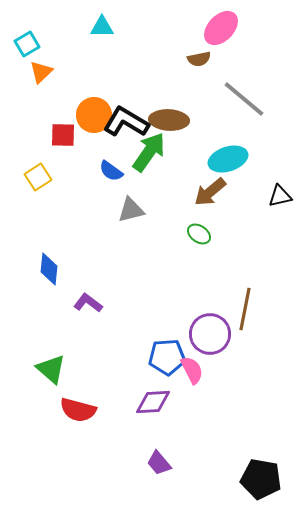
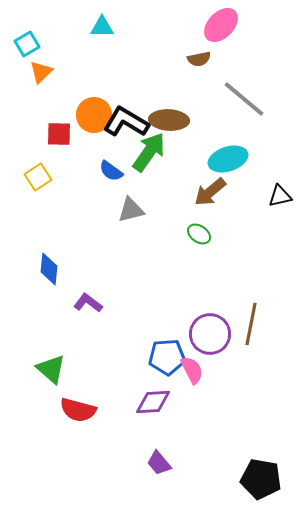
pink ellipse: moved 3 px up
red square: moved 4 px left, 1 px up
brown line: moved 6 px right, 15 px down
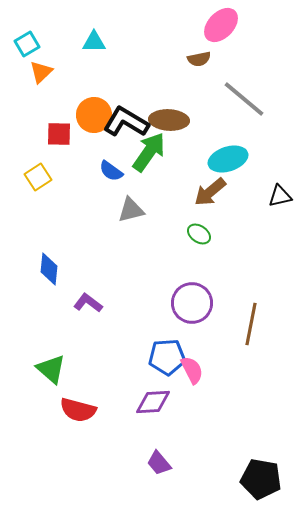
cyan triangle: moved 8 px left, 15 px down
purple circle: moved 18 px left, 31 px up
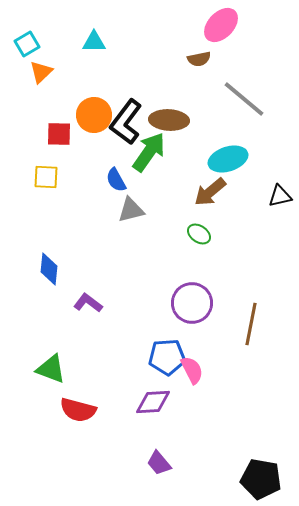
black L-shape: rotated 84 degrees counterclockwise
blue semicircle: moved 5 px right, 9 px down; rotated 25 degrees clockwise
yellow square: moved 8 px right; rotated 36 degrees clockwise
green triangle: rotated 20 degrees counterclockwise
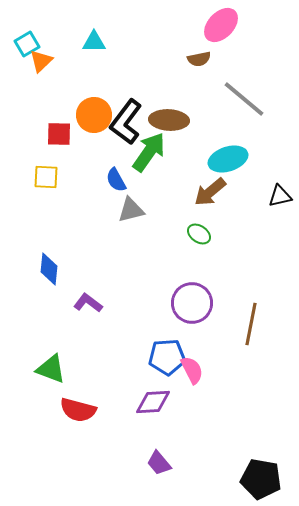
orange triangle: moved 11 px up
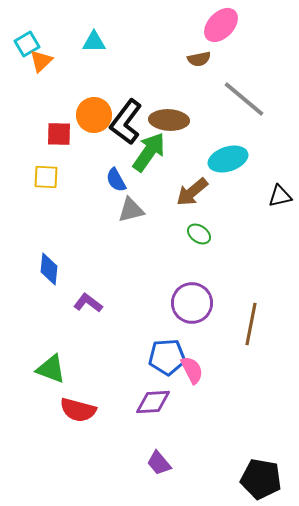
brown arrow: moved 18 px left
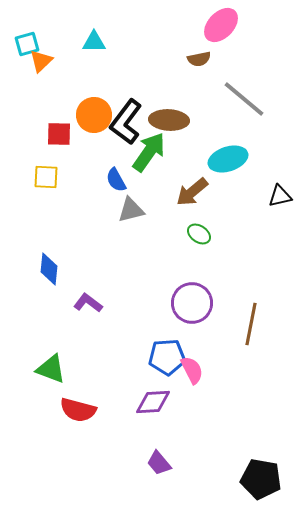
cyan square: rotated 15 degrees clockwise
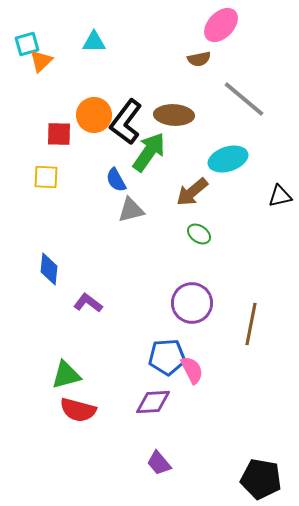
brown ellipse: moved 5 px right, 5 px up
green triangle: moved 15 px right, 6 px down; rotated 36 degrees counterclockwise
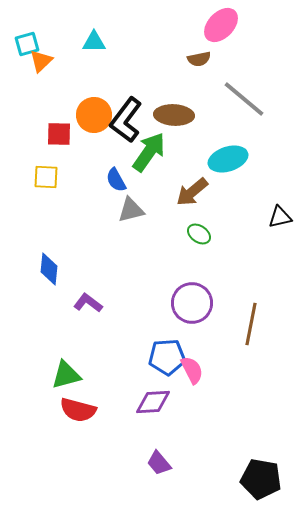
black L-shape: moved 2 px up
black triangle: moved 21 px down
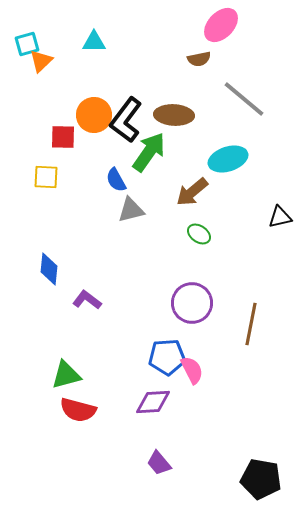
red square: moved 4 px right, 3 px down
purple L-shape: moved 1 px left, 3 px up
